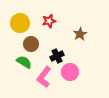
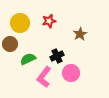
brown circle: moved 21 px left
green semicircle: moved 4 px right, 3 px up; rotated 56 degrees counterclockwise
pink circle: moved 1 px right, 1 px down
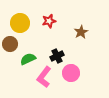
brown star: moved 1 px right, 2 px up
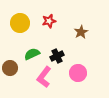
brown circle: moved 24 px down
green semicircle: moved 4 px right, 5 px up
pink circle: moved 7 px right
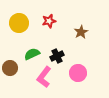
yellow circle: moved 1 px left
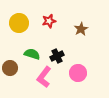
brown star: moved 3 px up
green semicircle: rotated 42 degrees clockwise
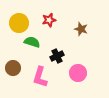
red star: moved 1 px up
brown star: rotated 24 degrees counterclockwise
green semicircle: moved 12 px up
brown circle: moved 3 px right
pink L-shape: moved 4 px left; rotated 20 degrees counterclockwise
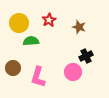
red star: rotated 16 degrees counterclockwise
brown star: moved 2 px left, 2 px up
green semicircle: moved 1 px left, 1 px up; rotated 21 degrees counterclockwise
black cross: moved 29 px right
pink circle: moved 5 px left, 1 px up
pink L-shape: moved 2 px left
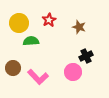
pink L-shape: rotated 60 degrees counterclockwise
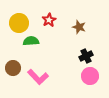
pink circle: moved 17 px right, 4 px down
